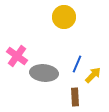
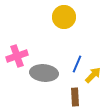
pink cross: rotated 35 degrees clockwise
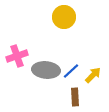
blue line: moved 6 px left, 7 px down; rotated 24 degrees clockwise
gray ellipse: moved 2 px right, 3 px up
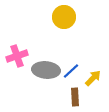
yellow arrow: moved 3 px down
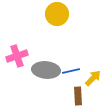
yellow circle: moved 7 px left, 3 px up
blue line: rotated 30 degrees clockwise
brown rectangle: moved 3 px right, 1 px up
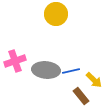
yellow circle: moved 1 px left
pink cross: moved 2 px left, 5 px down
yellow arrow: moved 1 px right, 2 px down; rotated 90 degrees clockwise
brown rectangle: moved 3 px right; rotated 36 degrees counterclockwise
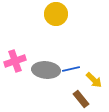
blue line: moved 2 px up
brown rectangle: moved 3 px down
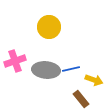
yellow circle: moved 7 px left, 13 px down
yellow arrow: rotated 24 degrees counterclockwise
